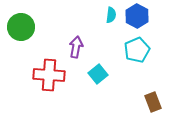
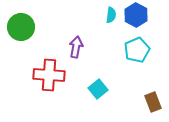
blue hexagon: moved 1 px left, 1 px up
cyan square: moved 15 px down
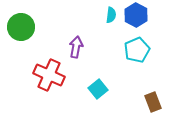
red cross: rotated 20 degrees clockwise
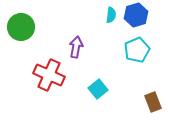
blue hexagon: rotated 15 degrees clockwise
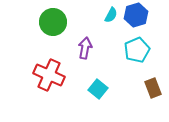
cyan semicircle: rotated 21 degrees clockwise
green circle: moved 32 px right, 5 px up
purple arrow: moved 9 px right, 1 px down
cyan square: rotated 12 degrees counterclockwise
brown rectangle: moved 14 px up
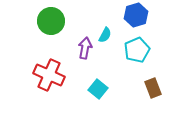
cyan semicircle: moved 6 px left, 20 px down
green circle: moved 2 px left, 1 px up
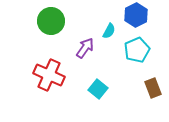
blue hexagon: rotated 10 degrees counterclockwise
cyan semicircle: moved 4 px right, 4 px up
purple arrow: rotated 25 degrees clockwise
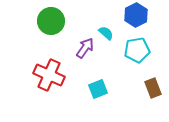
cyan semicircle: moved 3 px left, 2 px down; rotated 77 degrees counterclockwise
cyan pentagon: rotated 15 degrees clockwise
cyan square: rotated 30 degrees clockwise
